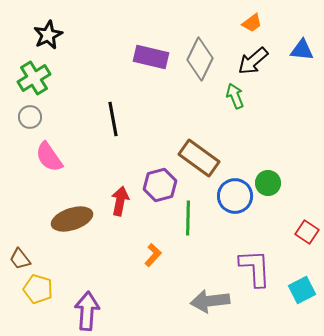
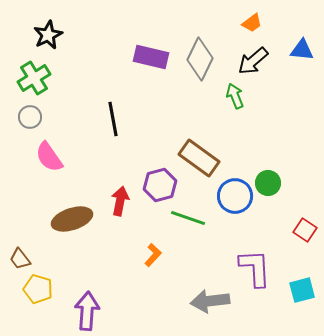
green line: rotated 72 degrees counterclockwise
red square: moved 2 px left, 2 px up
cyan square: rotated 12 degrees clockwise
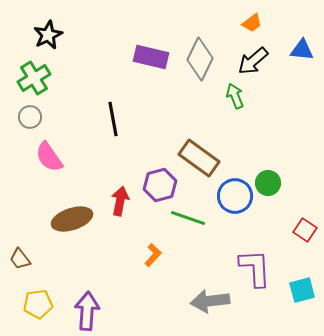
yellow pentagon: moved 15 px down; rotated 24 degrees counterclockwise
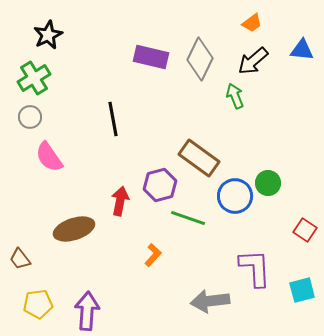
brown ellipse: moved 2 px right, 10 px down
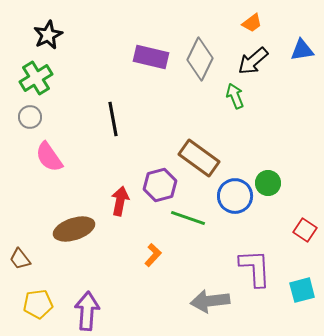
blue triangle: rotated 15 degrees counterclockwise
green cross: moved 2 px right
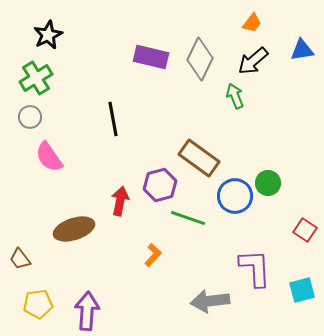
orange trapezoid: rotated 15 degrees counterclockwise
